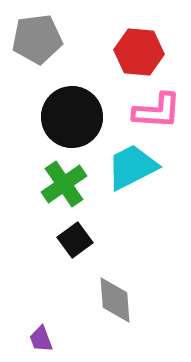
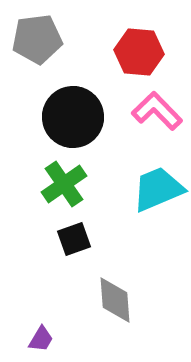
pink L-shape: rotated 138 degrees counterclockwise
black circle: moved 1 px right
cyan trapezoid: moved 26 px right, 22 px down; rotated 4 degrees clockwise
black square: moved 1 px left, 1 px up; rotated 16 degrees clockwise
purple trapezoid: rotated 128 degrees counterclockwise
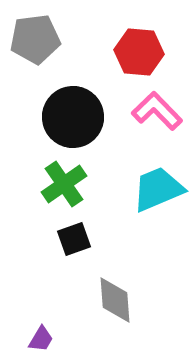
gray pentagon: moved 2 px left
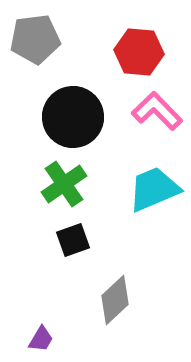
cyan trapezoid: moved 4 px left
black square: moved 1 px left, 1 px down
gray diamond: rotated 51 degrees clockwise
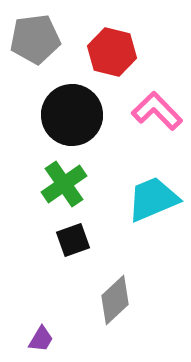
red hexagon: moved 27 px left; rotated 9 degrees clockwise
black circle: moved 1 px left, 2 px up
cyan trapezoid: moved 1 px left, 10 px down
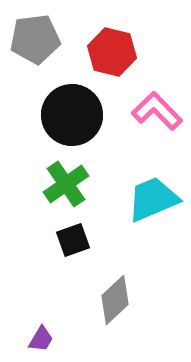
green cross: moved 2 px right
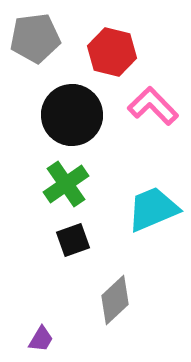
gray pentagon: moved 1 px up
pink L-shape: moved 4 px left, 5 px up
cyan trapezoid: moved 10 px down
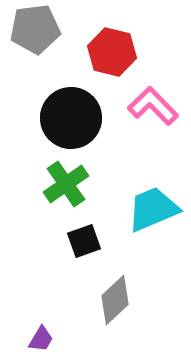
gray pentagon: moved 9 px up
black circle: moved 1 px left, 3 px down
black square: moved 11 px right, 1 px down
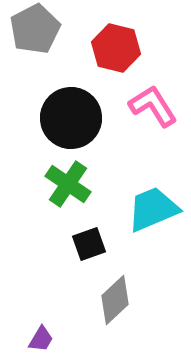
gray pentagon: rotated 21 degrees counterclockwise
red hexagon: moved 4 px right, 4 px up
pink L-shape: rotated 12 degrees clockwise
green cross: moved 2 px right; rotated 21 degrees counterclockwise
black square: moved 5 px right, 3 px down
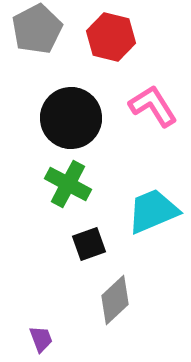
gray pentagon: moved 2 px right
red hexagon: moved 5 px left, 11 px up
green cross: rotated 6 degrees counterclockwise
cyan trapezoid: moved 2 px down
purple trapezoid: rotated 52 degrees counterclockwise
